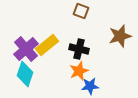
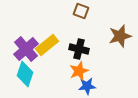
blue star: moved 3 px left
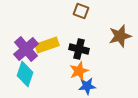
yellow rectangle: rotated 20 degrees clockwise
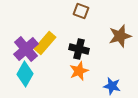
yellow rectangle: moved 2 px left, 2 px up; rotated 30 degrees counterclockwise
cyan diamond: rotated 10 degrees clockwise
blue star: moved 25 px right; rotated 18 degrees clockwise
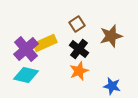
brown square: moved 4 px left, 13 px down; rotated 35 degrees clockwise
brown star: moved 9 px left
yellow rectangle: rotated 25 degrees clockwise
black cross: rotated 24 degrees clockwise
cyan diamond: moved 1 px right, 1 px down; rotated 75 degrees clockwise
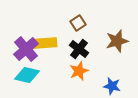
brown square: moved 1 px right, 1 px up
brown star: moved 6 px right, 5 px down
yellow rectangle: rotated 20 degrees clockwise
cyan diamond: moved 1 px right
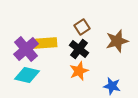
brown square: moved 4 px right, 4 px down
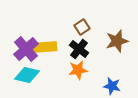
yellow rectangle: moved 4 px down
orange star: moved 1 px left, 1 px up; rotated 12 degrees clockwise
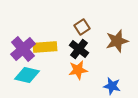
purple cross: moved 3 px left
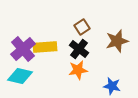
cyan diamond: moved 7 px left, 1 px down
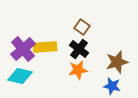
brown square: rotated 21 degrees counterclockwise
brown star: moved 21 px down
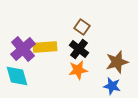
cyan diamond: moved 3 px left; rotated 60 degrees clockwise
